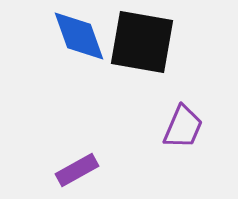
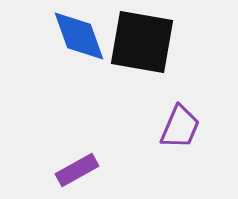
purple trapezoid: moved 3 px left
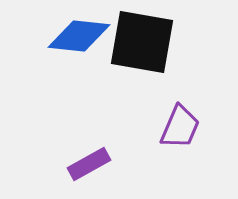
blue diamond: rotated 64 degrees counterclockwise
purple rectangle: moved 12 px right, 6 px up
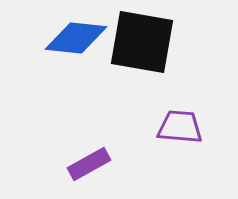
blue diamond: moved 3 px left, 2 px down
purple trapezoid: rotated 108 degrees counterclockwise
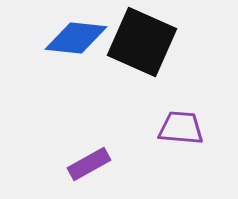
black square: rotated 14 degrees clockwise
purple trapezoid: moved 1 px right, 1 px down
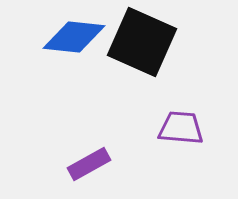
blue diamond: moved 2 px left, 1 px up
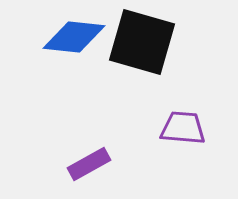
black square: rotated 8 degrees counterclockwise
purple trapezoid: moved 2 px right
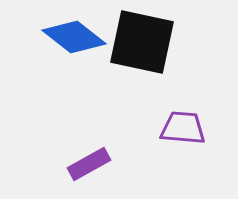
blue diamond: rotated 32 degrees clockwise
black square: rotated 4 degrees counterclockwise
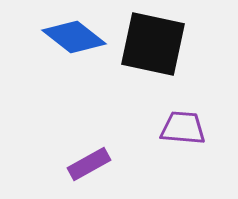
black square: moved 11 px right, 2 px down
